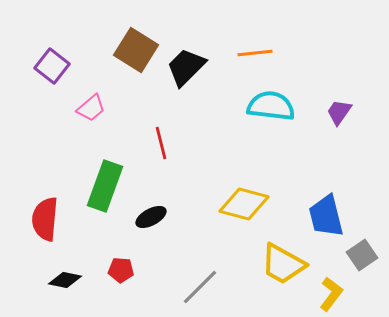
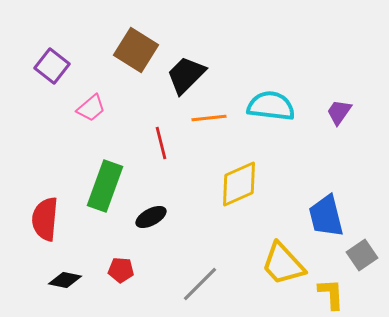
orange line: moved 46 px left, 65 px down
black trapezoid: moved 8 px down
yellow diamond: moved 5 px left, 20 px up; rotated 39 degrees counterclockwise
yellow trapezoid: rotated 18 degrees clockwise
gray line: moved 3 px up
yellow L-shape: rotated 40 degrees counterclockwise
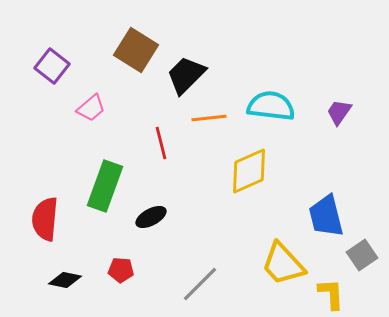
yellow diamond: moved 10 px right, 13 px up
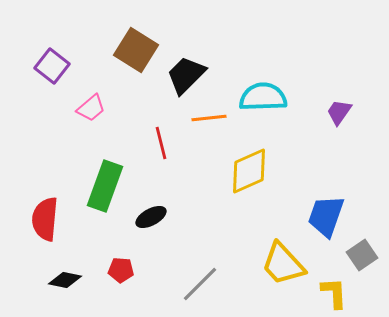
cyan semicircle: moved 8 px left, 9 px up; rotated 9 degrees counterclockwise
blue trapezoid: rotated 33 degrees clockwise
yellow L-shape: moved 3 px right, 1 px up
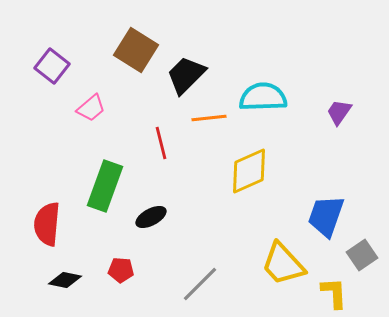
red semicircle: moved 2 px right, 5 px down
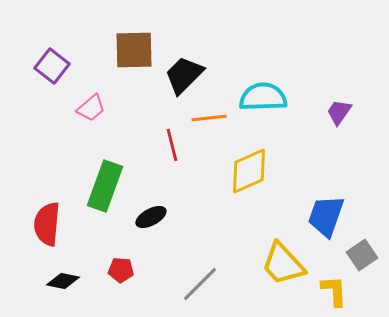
brown square: moved 2 px left; rotated 33 degrees counterclockwise
black trapezoid: moved 2 px left
red line: moved 11 px right, 2 px down
black diamond: moved 2 px left, 1 px down
yellow L-shape: moved 2 px up
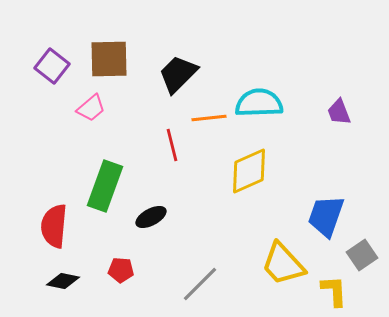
brown square: moved 25 px left, 9 px down
black trapezoid: moved 6 px left, 1 px up
cyan semicircle: moved 4 px left, 6 px down
purple trapezoid: rotated 56 degrees counterclockwise
red semicircle: moved 7 px right, 2 px down
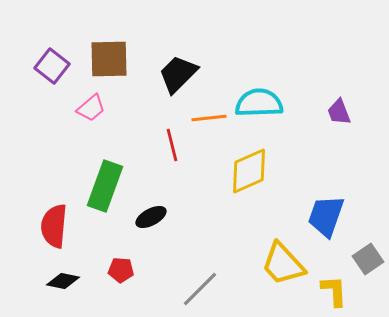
gray square: moved 6 px right, 4 px down
gray line: moved 5 px down
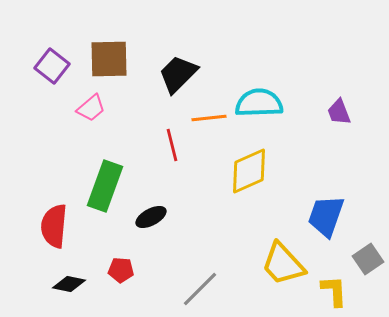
black diamond: moved 6 px right, 3 px down
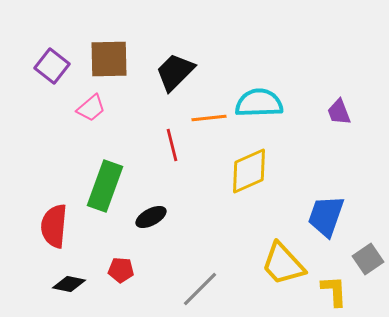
black trapezoid: moved 3 px left, 2 px up
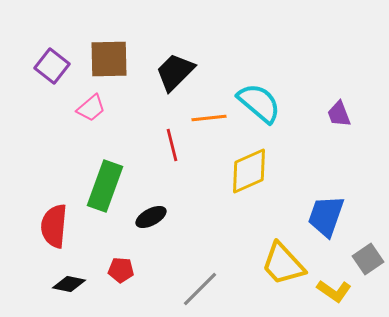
cyan semicircle: rotated 42 degrees clockwise
purple trapezoid: moved 2 px down
yellow L-shape: rotated 128 degrees clockwise
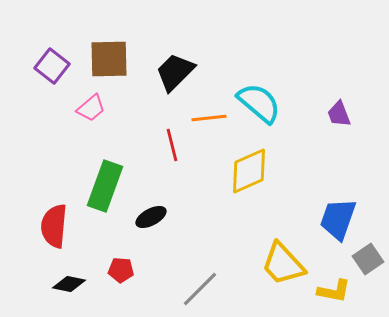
blue trapezoid: moved 12 px right, 3 px down
yellow L-shape: rotated 24 degrees counterclockwise
